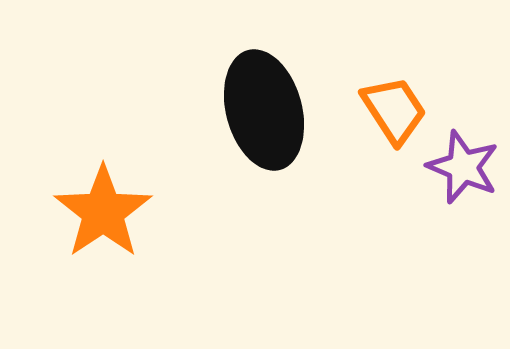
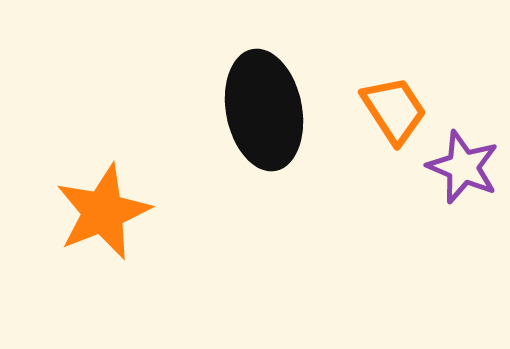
black ellipse: rotated 4 degrees clockwise
orange star: rotated 12 degrees clockwise
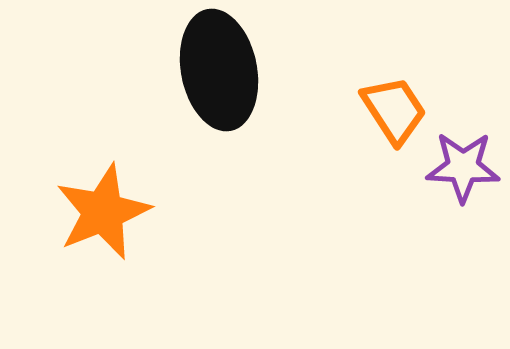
black ellipse: moved 45 px left, 40 px up
purple star: rotated 20 degrees counterclockwise
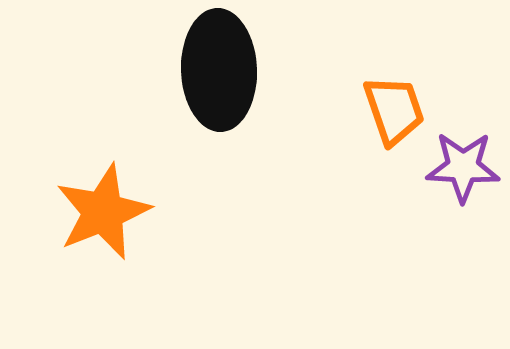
black ellipse: rotated 9 degrees clockwise
orange trapezoid: rotated 14 degrees clockwise
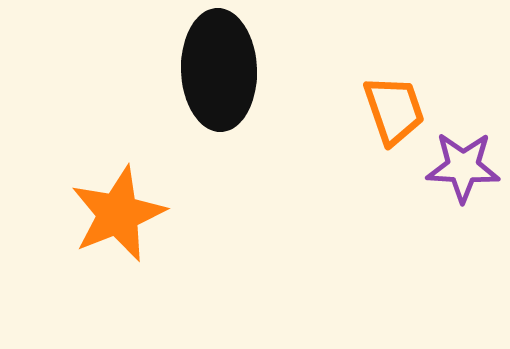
orange star: moved 15 px right, 2 px down
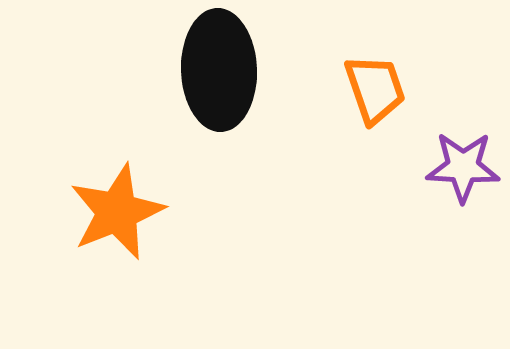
orange trapezoid: moved 19 px left, 21 px up
orange star: moved 1 px left, 2 px up
